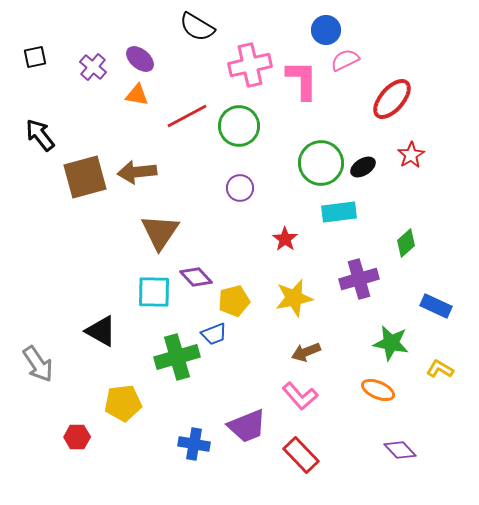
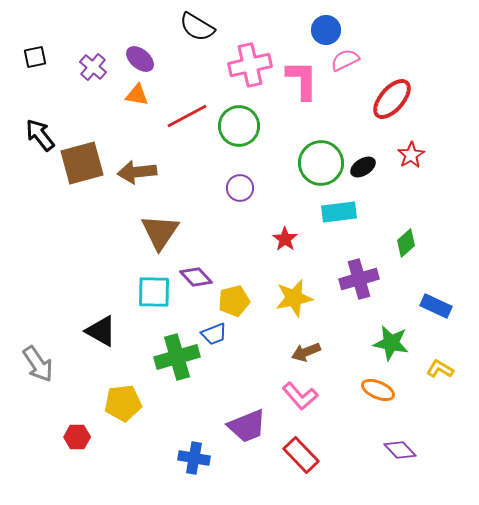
brown square at (85, 177): moved 3 px left, 14 px up
blue cross at (194, 444): moved 14 px down
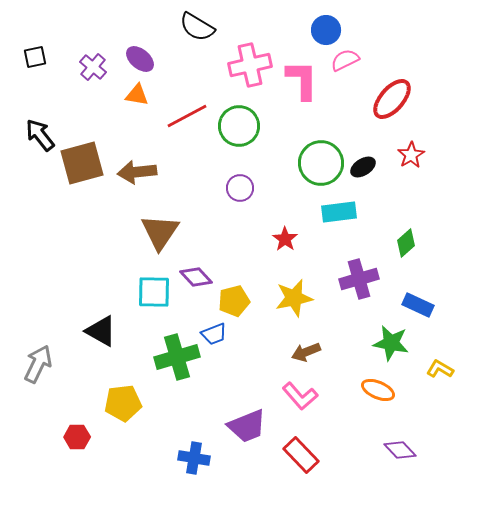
blue rectangle at (436, 306): moved 18 px left, 1 px up
gray arrow at (38, 364): rotated 120 degrees counterclockwise
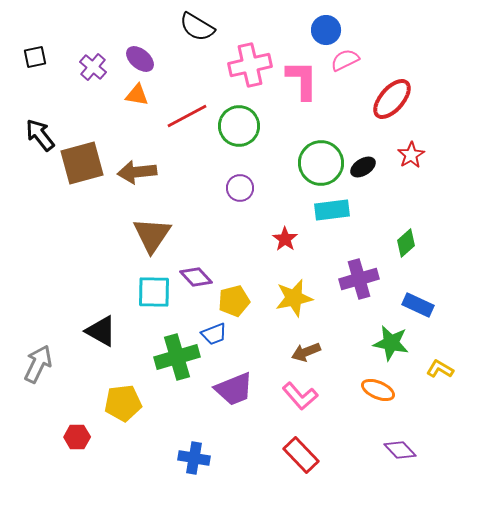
cyan rectangle at (339, 212): moved 7 px left, 2 px up
brown triangle at (160, 232): moved 8 px left, 3 px down
purple trapezoid at (247, 426): moved 13 px left, 37 px up
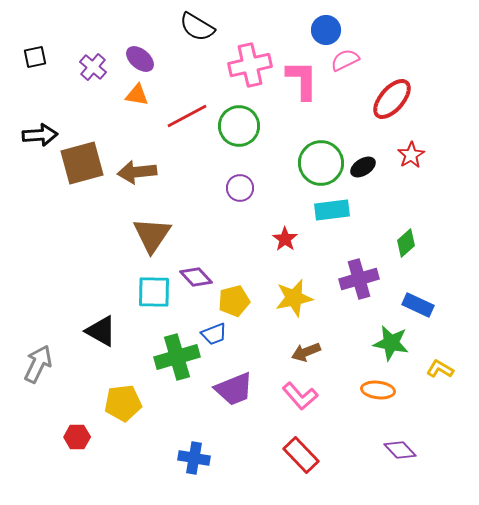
black arrow at (40, 135): rotated 124 degrees clockwise
orange ellipse at (378, 390): rotated 16 degrees counterclockwise
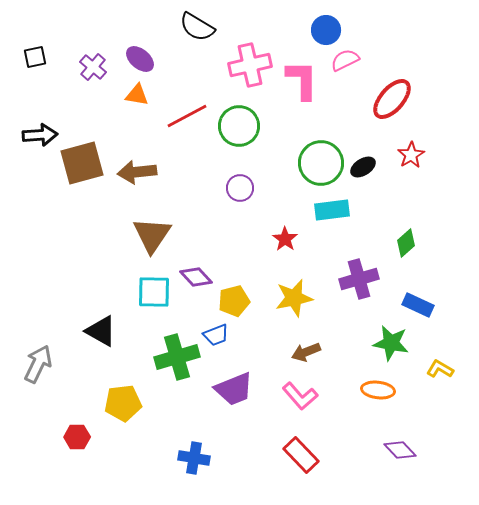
blue trapezoid at (214, 334): moved 2 px right, 1 px down
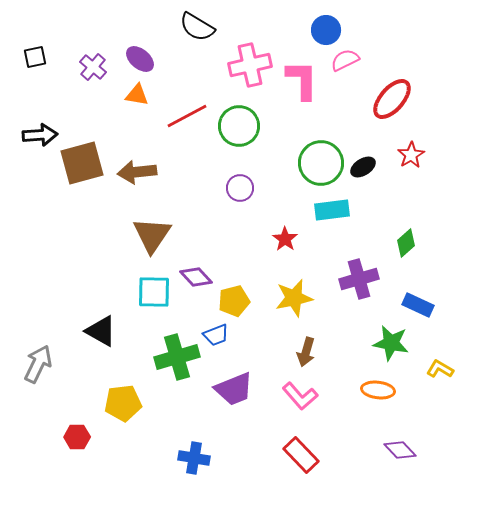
brown arrow at (306, 352): rotated 52 degrees counterclockwise
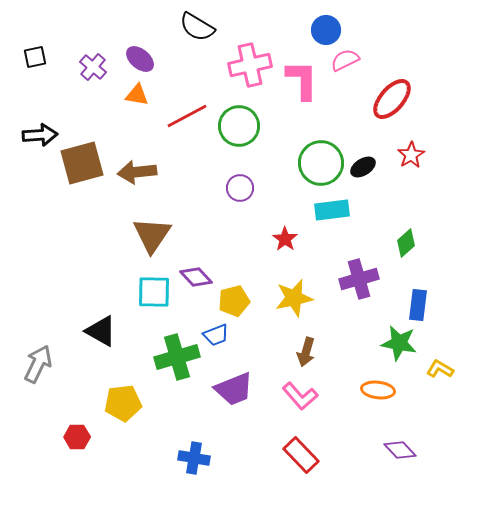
blue rectangle at (418, 305): rotated 72 degrees clockwise
green star at (391, 343): moved 8 px right
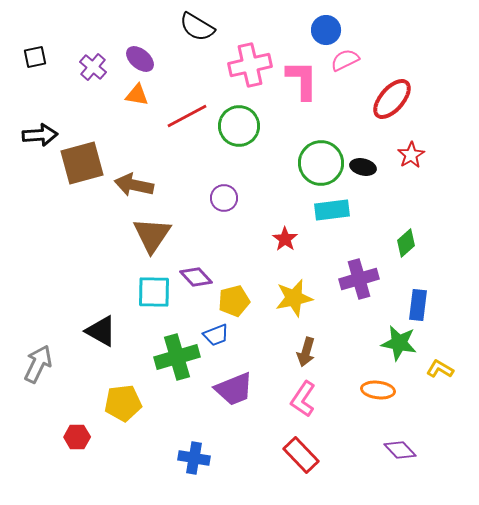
black ellipse at (363, 167): rotated 45 degrees clockwise
brown arrow at (137, 172): moved 3 px left, 13 px down; rotated 18 degrees clockwise
purple circle at (240, 188): moved 16 px left, 10 px down
pink L-shape at (300, 396): moved 3 px right, 3 px down; rotated 75 degrees clockwise
